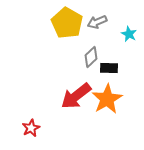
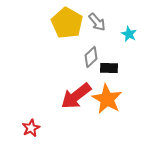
gray arrow: rotated 108 degrees counterclockwise
orange star: rotated 12 degrees counterclockwise
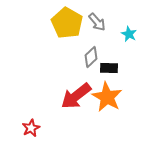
orange star: moved 2 px up
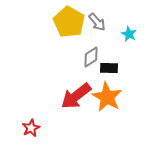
yellow pentagon: moved 2 px right, 1 px up
gray diamond: rotated 10 degrees clockwise
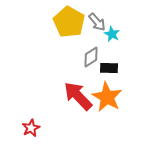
cyan star: moved 17 px left
red arrow: moved 2 px right; rotated 84 degrees clockwise
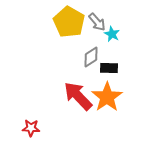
orange star: rotated 8 degrees clockwise
red star: rotated 30 degrees clockwise
